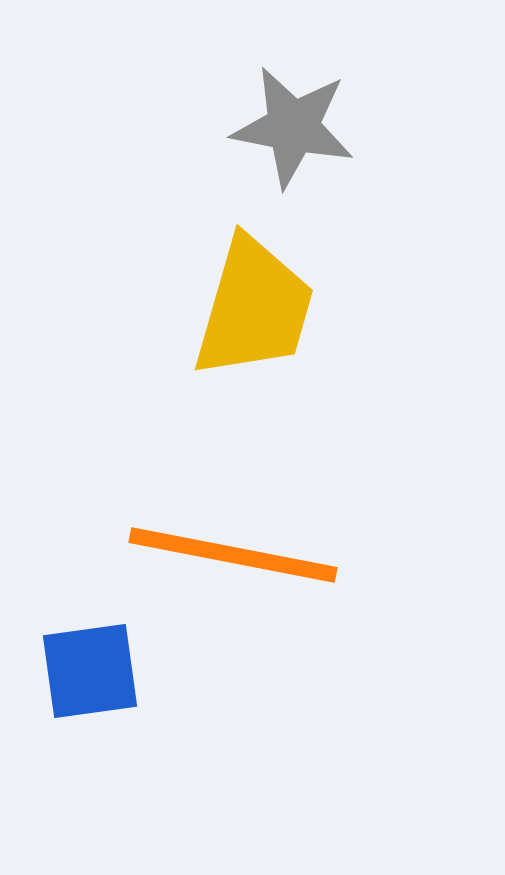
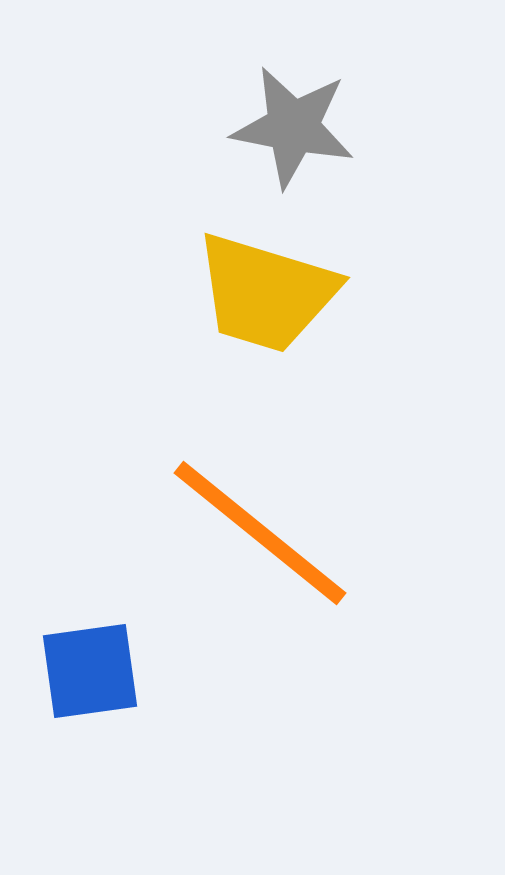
yellow trapezoid: moved 12 px right, 15 px up; rotated 91 degrees clockwise
orange line: moved 27 px right, 22 px up; rotated 28 degrees clockwise
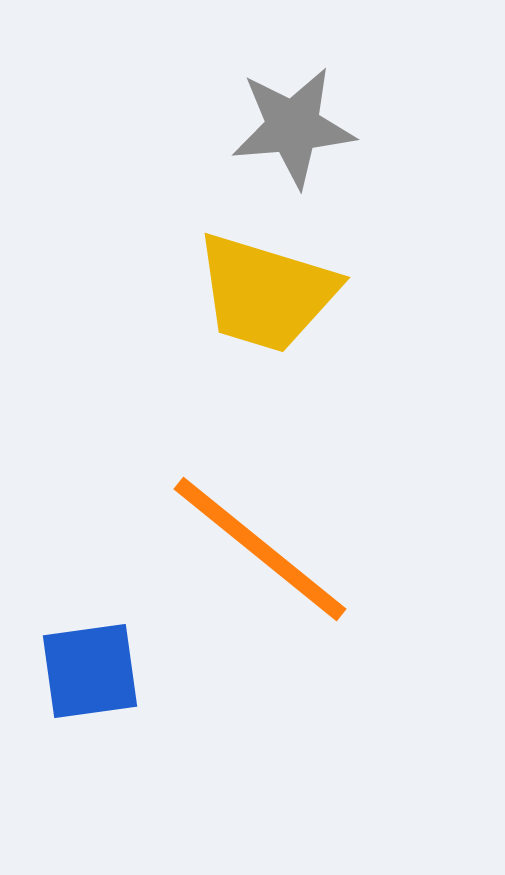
gray star: rotated 16 degrees counterclockwise
orange line: moved 16 px down
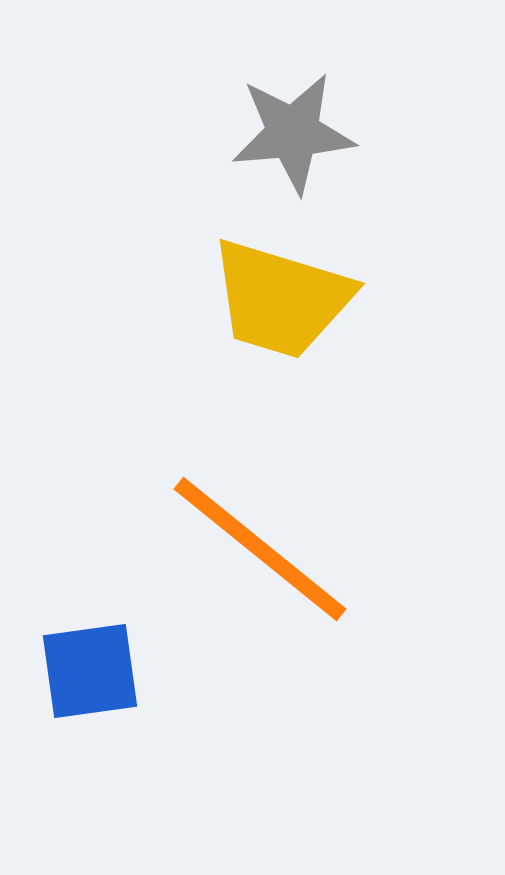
gray star: moved 6 px down
yellow trapezoid: moved 15 px right, 6 px down
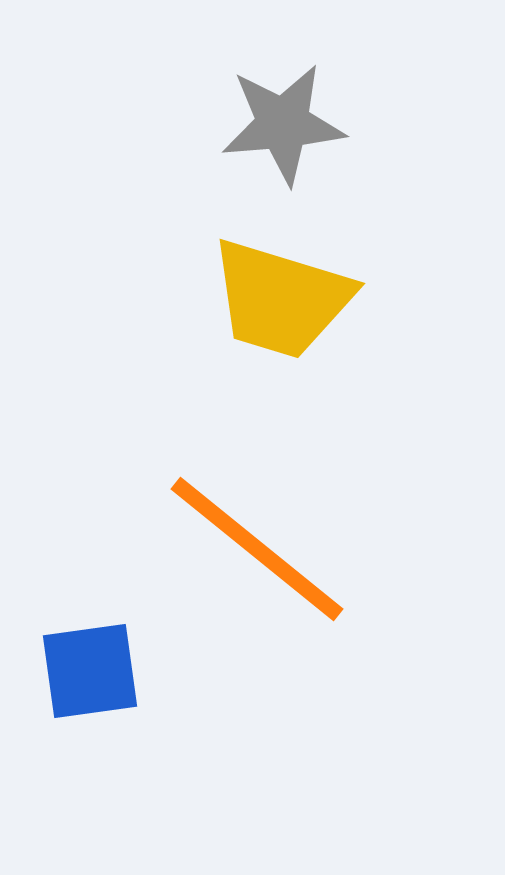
gray star: moved 10 px left, 9 px up
orange line: moved 3 px left
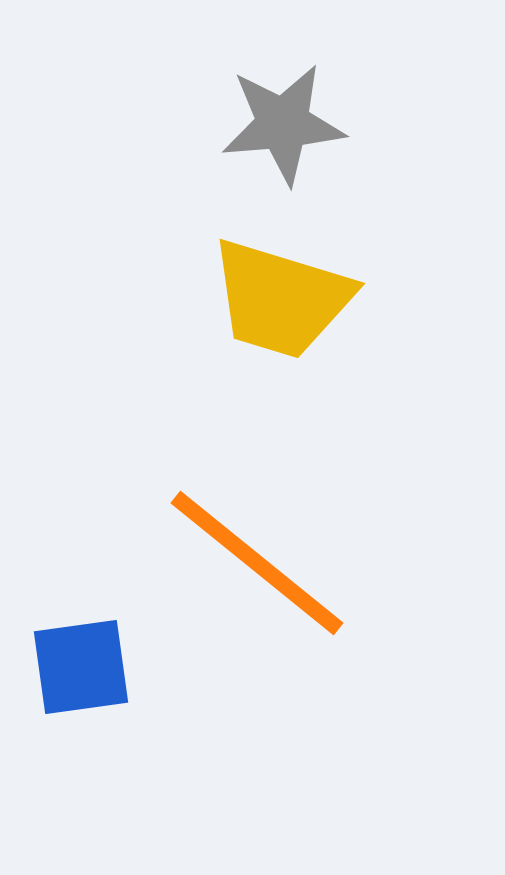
orange line: moved 14 px down
blue square: moved 9 px left, 4 px up
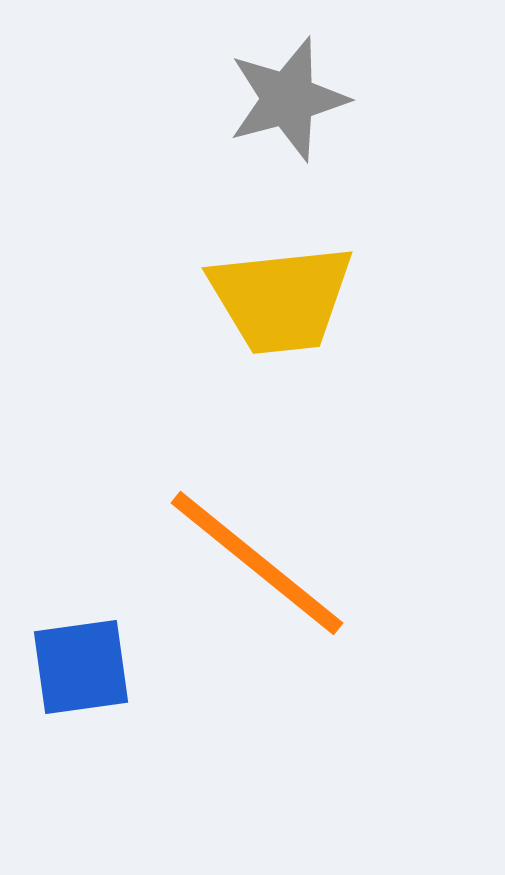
gray star: moved 5 px right, 25 px up; rotated 10 degrees counterclockwise
yellow trapezoid: rotated 23 degrees counterclockwise
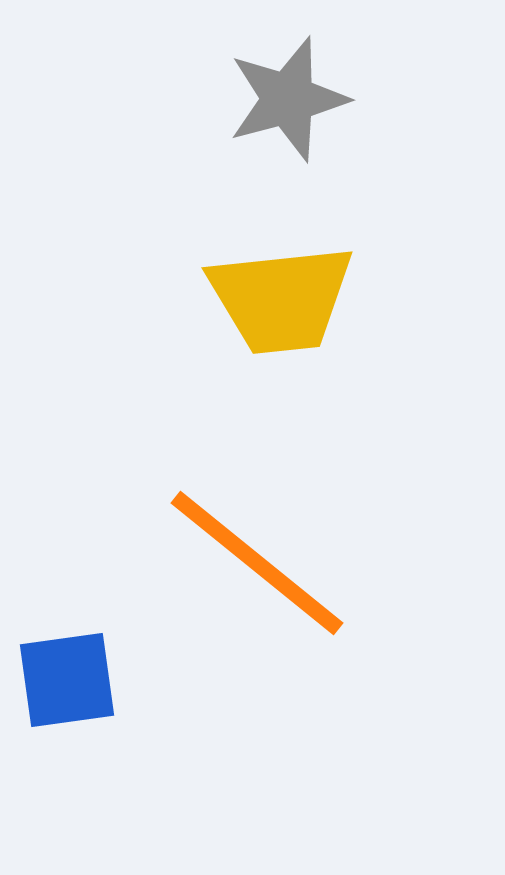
blue square: moved 14 px left, 13 px down
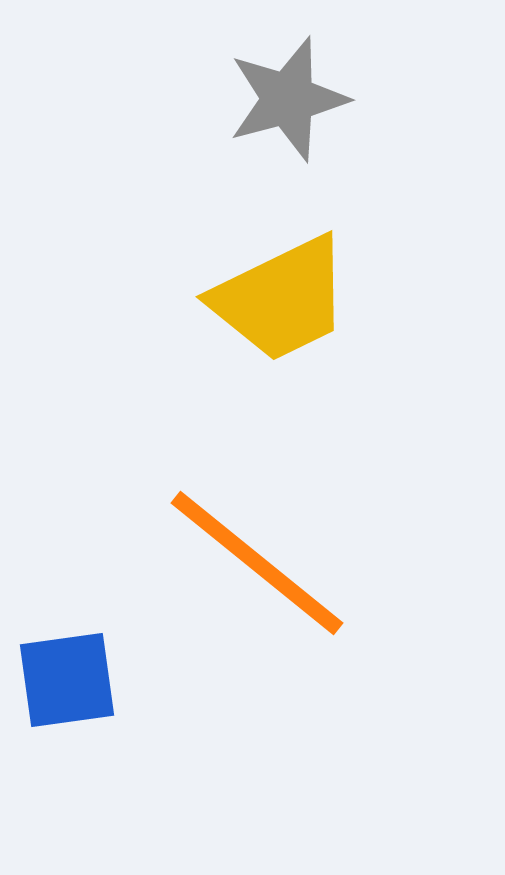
yellow trapezoid: rotated 20 degrees counterclockwise
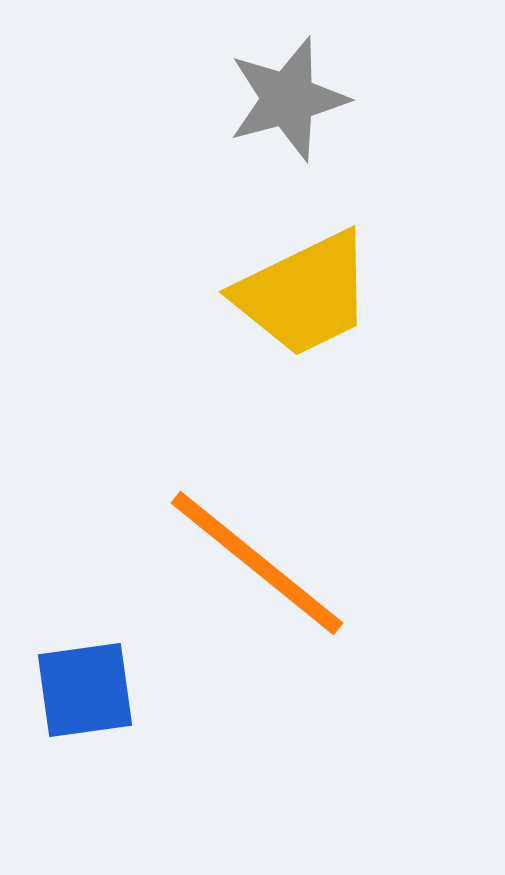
yellow trapezoid: moved 23 px right, 5 px up
blue square: moved 18 px right, 10 px down
